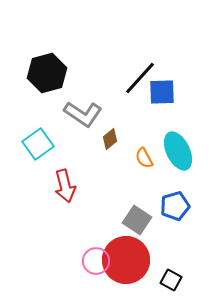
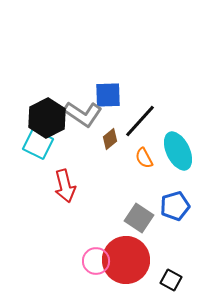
black hexagon: moved 45 px down; rotated 12 degrees counterclockwise
black line: moved 43 px down
blue square: moved 54 px left, 3 px down
cyan square: rotated 28 degrees counterclockwise
gray square: moved 2 px right, 2 px up
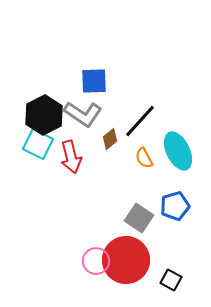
blue square: moved 14 px left, 14 px up
black hexagon: moved 3 px left, 3 px up
red arrow: moved 6 px right, 29 px up
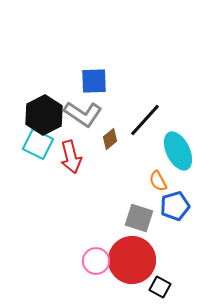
black line: moved 5 px right, 1 px up
orange semicircle: moved 14 px right, 23 px down
gray square: rotated 16 degrees counterclockwise
red circle: moved 6 px right
black square: moved 11 px left, 7 px down
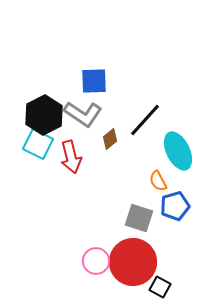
red circle: moved 1 px right, 2 px down
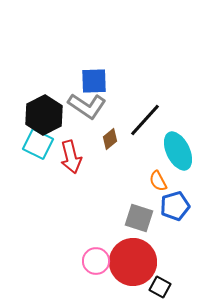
gray L-shape: moved 4 px right, 8 px up
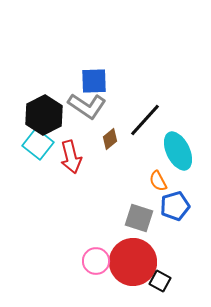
cyan square: rotated 12 degrees clockwise
black square: moved 6 px up
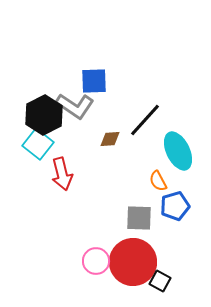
gray L-shape: moved 12 px left
brown diamond: rotated 35 degrees clockwise
red arrow: moved 9 px left, 17 px down
gray square: rotated 16 degrees counterclockwise
